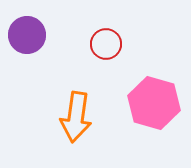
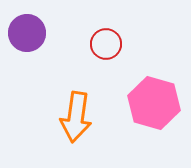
purple circle: moved 2 px up
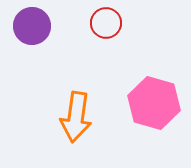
purple circle: moved 5 px right, 7 px up
red circle: moved 21 px up
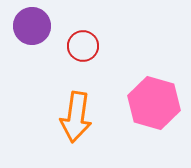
red circle: moved 23 px left, 23 px down
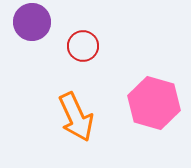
purple circle: moved 4 px up
orange arrow: rotated 33 degrees counterclockwise
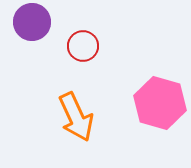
pink hexagon: moved 6 px right
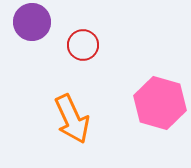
red circle: moved 1 px up
orange arrow: moved 4 px left, 2 px down
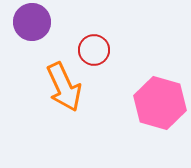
red circle: moved 11 px right, 5 px down
orange arrow: moved 8 px left, 32 px up
